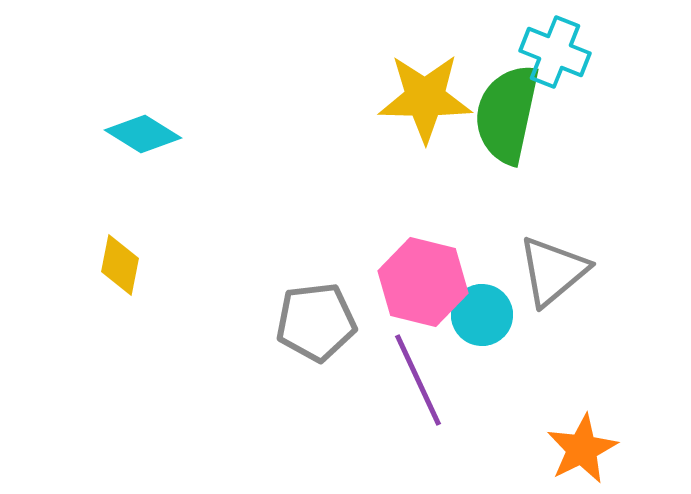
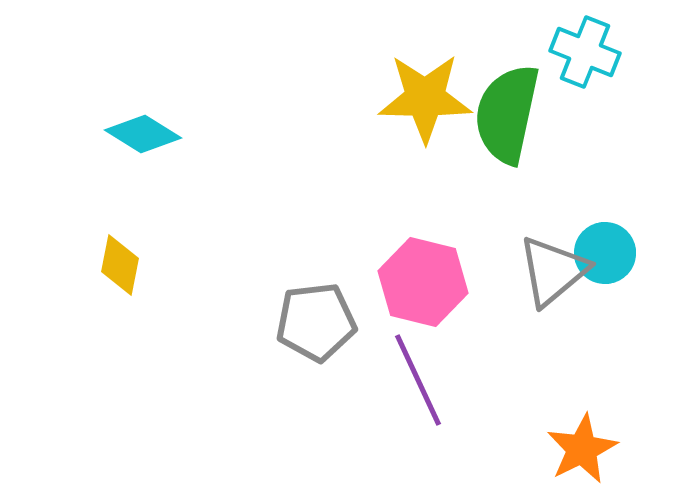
cyan cross: moved 30 px right
cyan circle: moved 123 px right, 62 px up
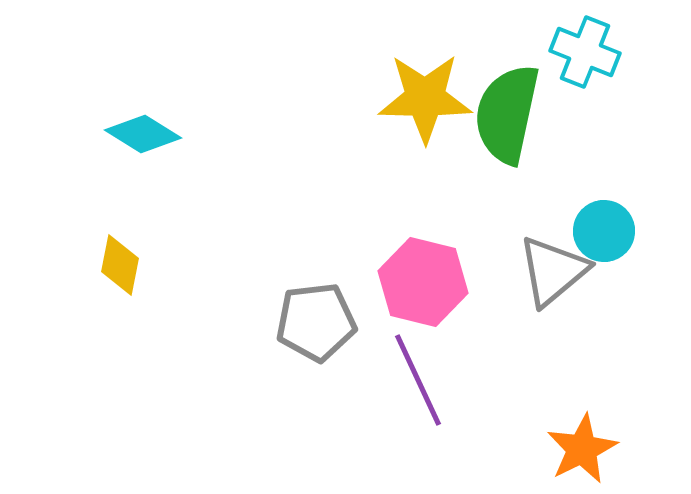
cyan circle: moved 1 px left, 22 px up
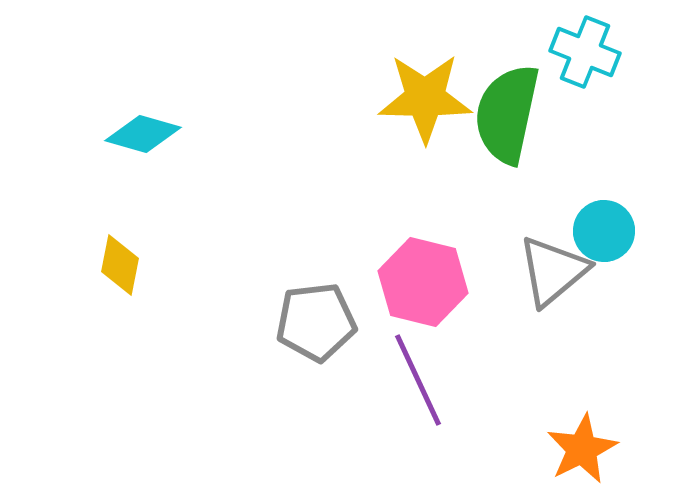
cyan diamond: rotated 16 degrees counterclockwise
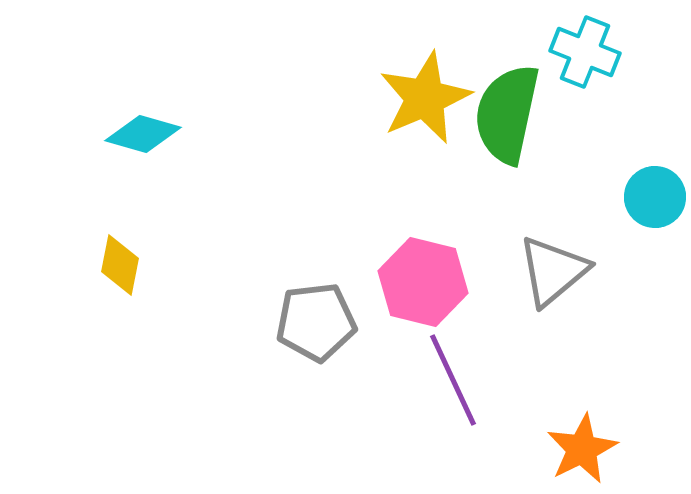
yellow star: rotated 24 degrees counterclockwise
cyan circle: moved 51 px right, 34 px up
purple line: moved 35 px right
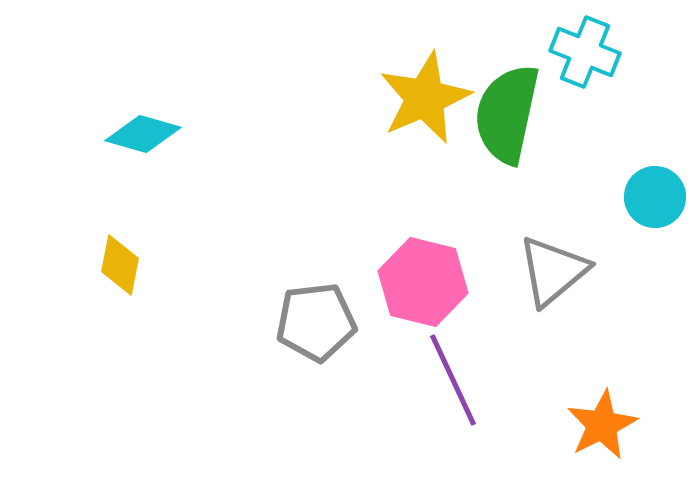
orange star: moved 20 px right, 24 px up
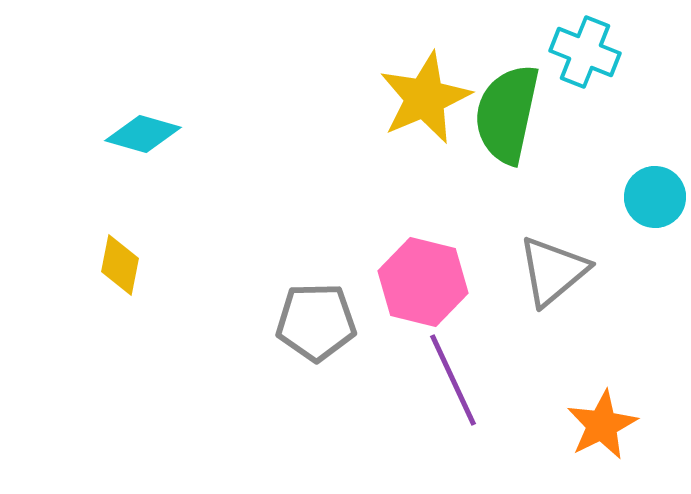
gray pentagon: rotated 6 degrees clockwise
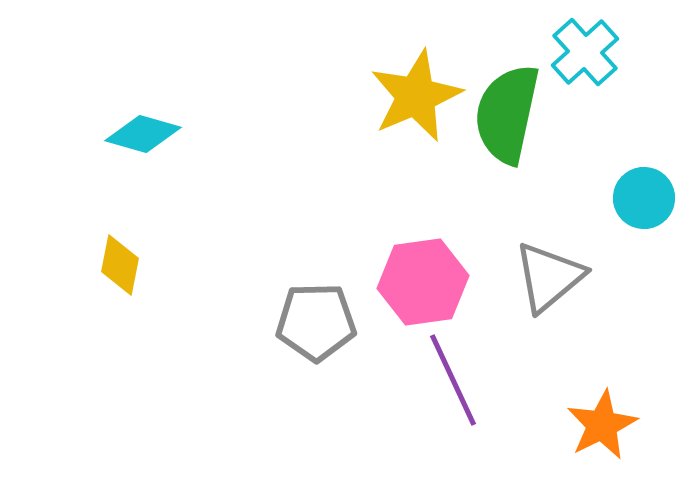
cyan cross: rotated 26 degrees clockwise
yellow star: moved 9 px left, 2 px up
cyan circle: moved 11 px left, 1 px down
gray triangle: moved 4 px left, 6 px down
pink hexagon: rotated 22 degrees counterclockwise
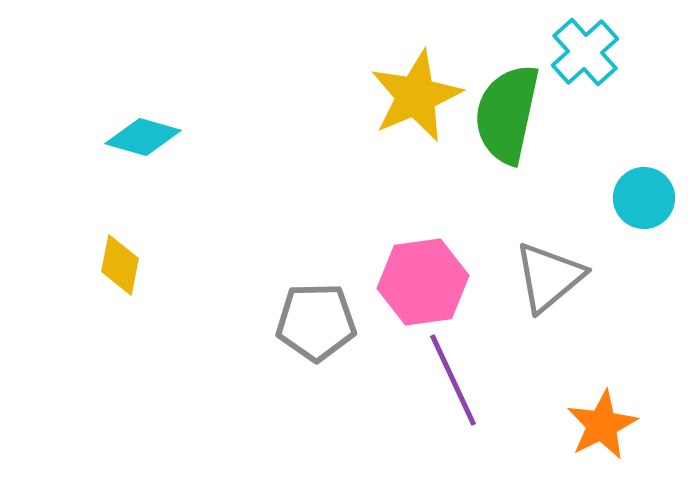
cyan diamond: moved 3 px down
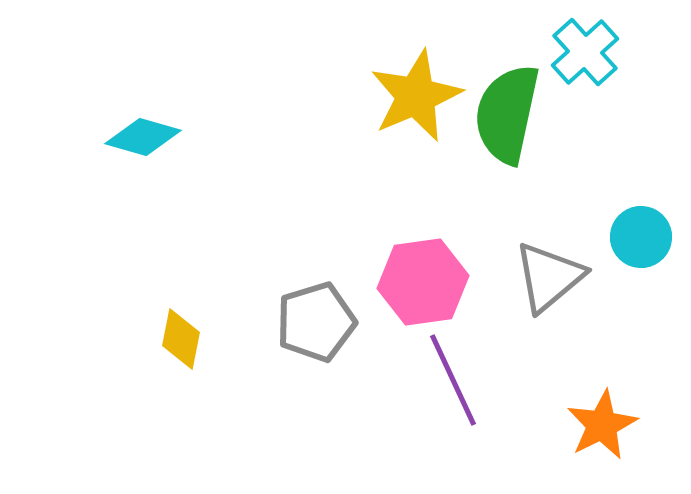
cyan circle: moved 3 px left, 39 px down
yellow diamond: moved 61 px right, 74 px down
gray pentagon: rotated 16 degrees counterclockwise
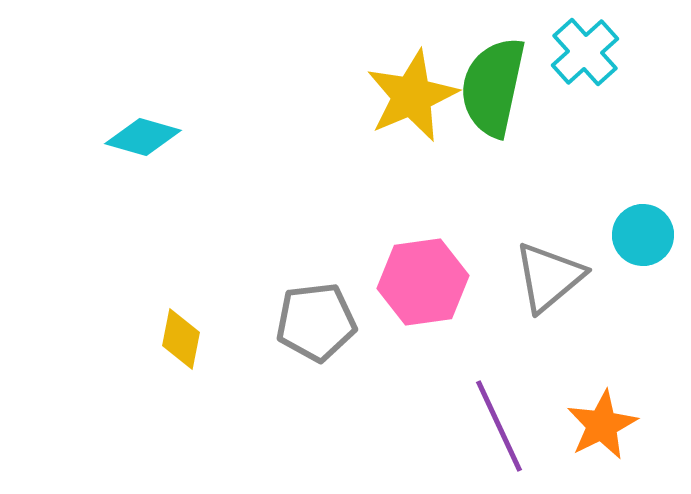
yellow star: moved 4 px left
green semicircle: moved 14 px left, 27 px up
cyan circle: moved 2 px right, 2 px up
gray pentagon: rotated 10 degrees clockwise
purple line: moved 46 px right, 46 px down
